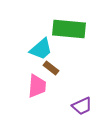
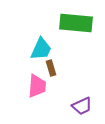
green rectangle: moved 7 px right, 6 px up
cyan trapezoid: rotated 25 degrees counterclockwise
brown rectangle: rotated 35 degrees clockwise
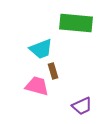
cyan trapezoid: rotated 45 degrees clockwise
brown rectangle: moved 2 px right, 3 px down
pink trapezoid: rotated 80 degrees counterclockwise
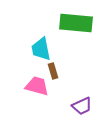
cyan trapezoid: rotated 100 degrees clockwise
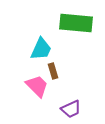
cyan trapezoid: rotated 145 degrees counterclockwise
pink trapezoid: rotated 30 degrees clockwise
purple trapezoid: moved 11 px left, 3 px down
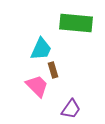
brown rectangle: moved 1 px up
purple trapezoid: rotated 30 degrees counterclockwise
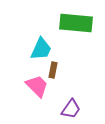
brown rectangle: rotated 28 degrees clockwise
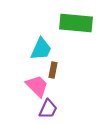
purple trapezoid: moved 23 px left; rotated 10 degrees counterclockwise
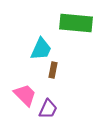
pink trapezoid: moved 12 px left, 9 px down
